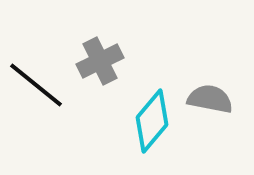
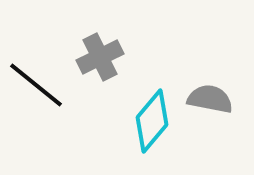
gray cross: moved 4 px up
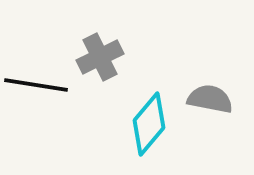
black line: rotated 30 degrees counterclockwise
cyan diamond: moved 3 px left, 3 px down
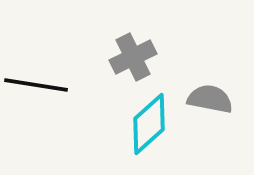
gray cross: moved 33 px right
cyan diamond: rotated 8 degrees clockwise
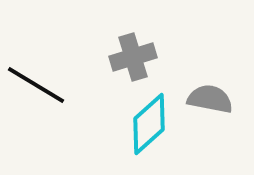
gray cross: rotated 9 degrees clockwise
black line: rotated 22 degrees clockwise
